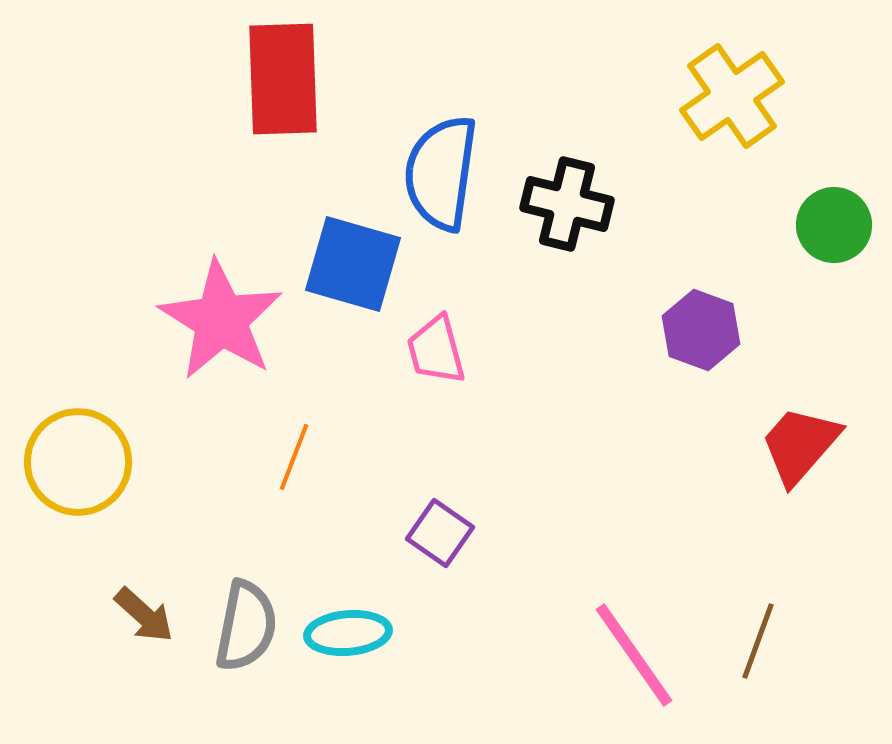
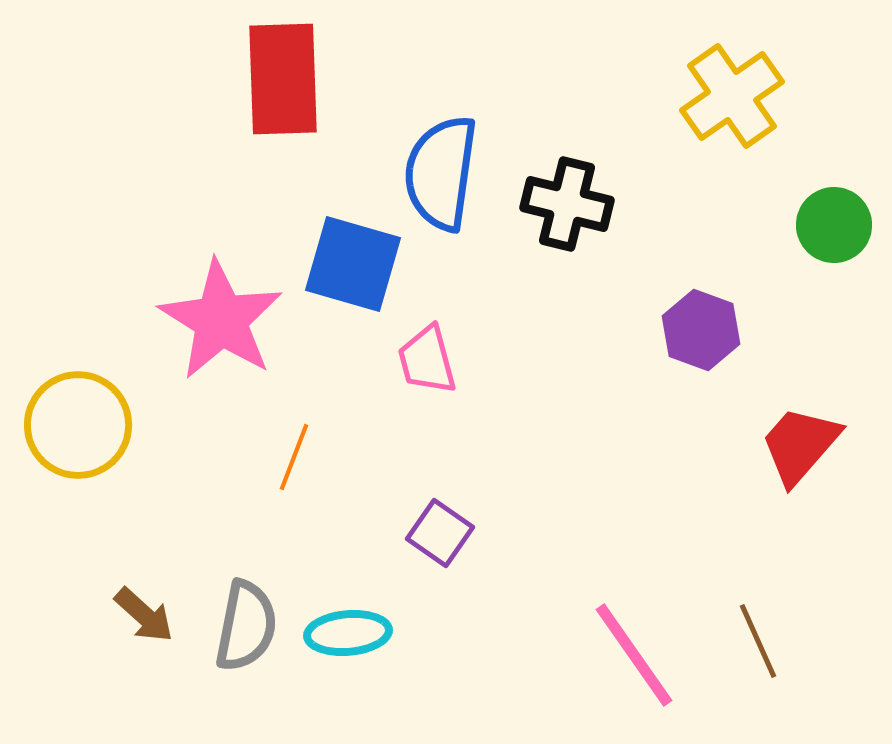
pink trapezoid: moved 9 px left, 10 px down
yellow circle: moved 37 px up
brown line: rotated 44 degrees counterclockwise
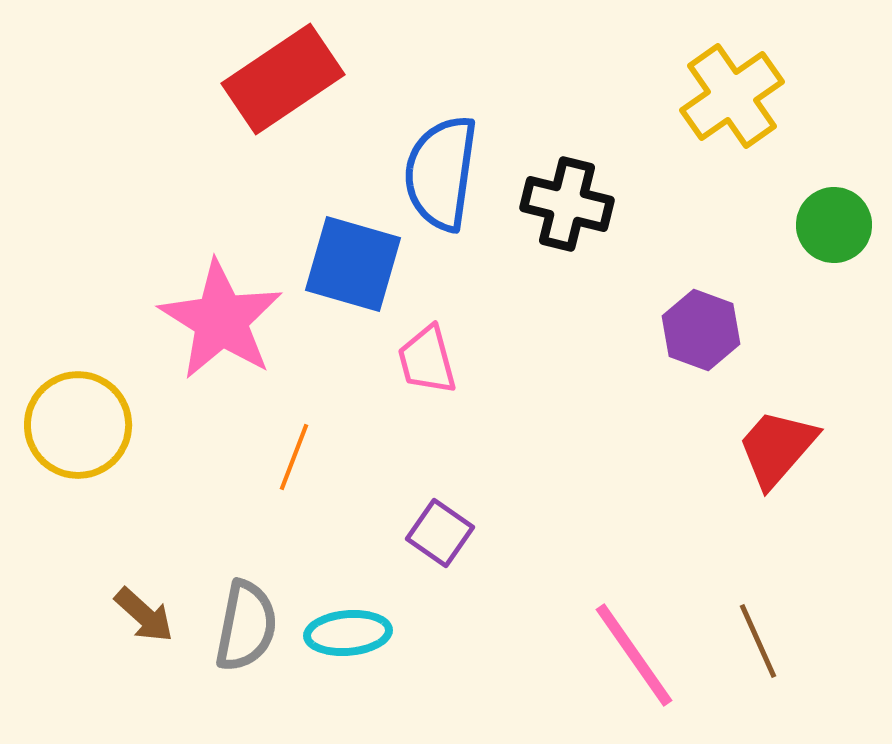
red rectangle: rotated 58 degrees clockwise
red trapezoid: moved 23 px left, 3 px down
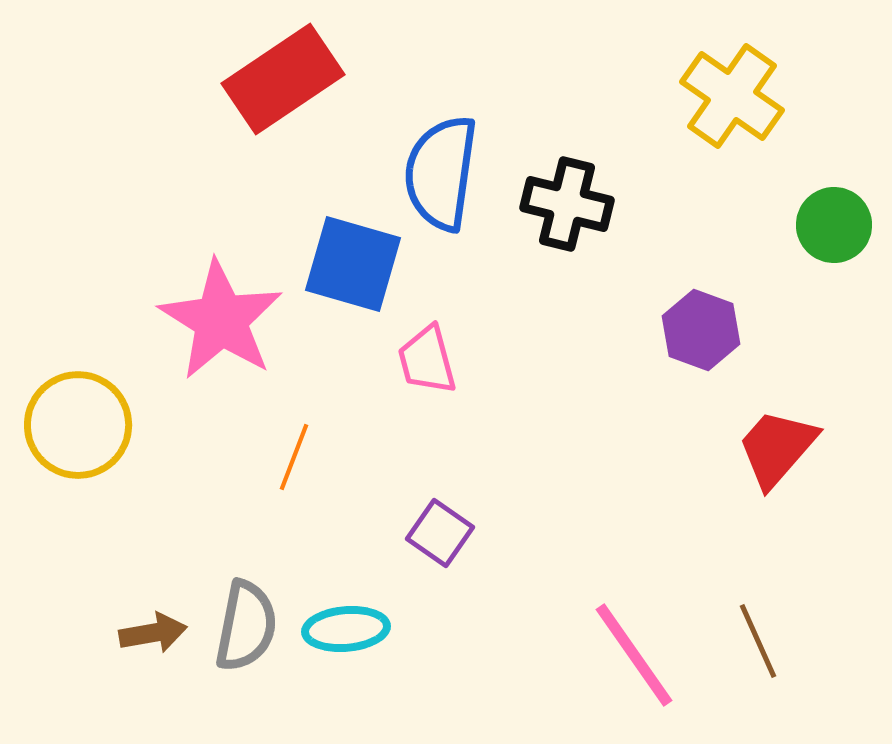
yellow cross: rotated 20 degrees counterclockwise
brown arrow: moved 9 px right, 18 px down; rotated 52 degrees counterclockwise
cyan ellipse: moved 2 px left, 4 px up
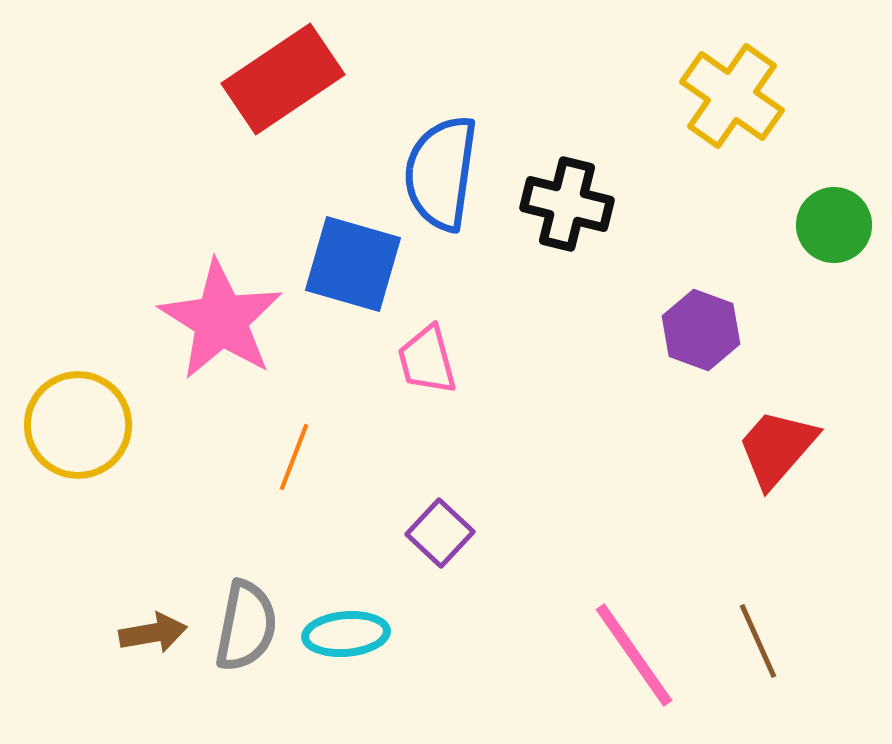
purple square: rotated 8 degrees clockwise
cyan ellipse: moved 5 px down
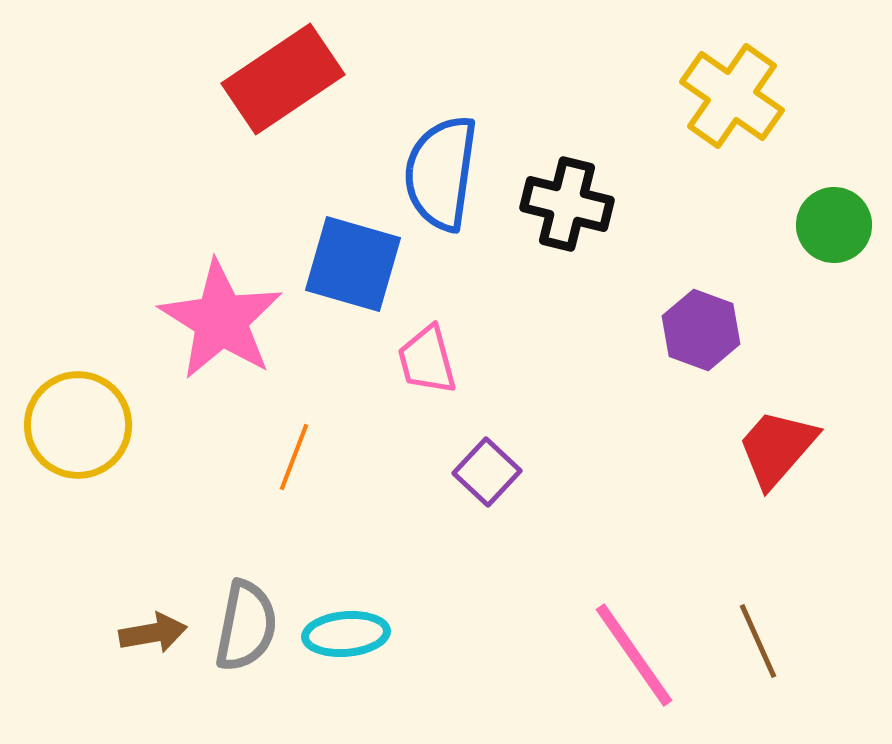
purple square: moved 47 px right, 61 px up
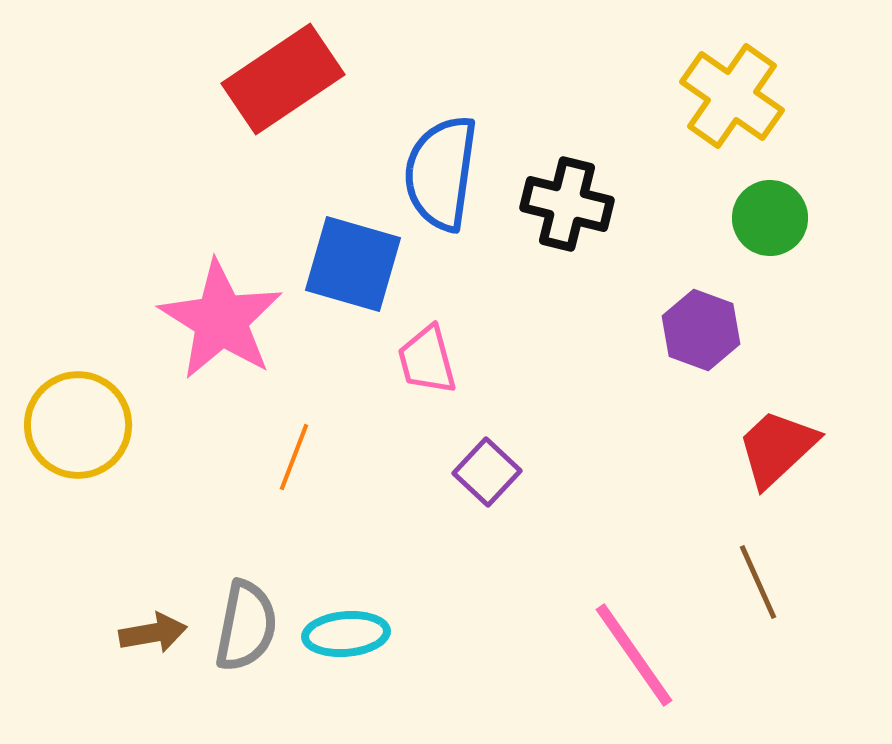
green circle: moved 64 px left, 7 px up
red trapezoid: rotated 6 degrees clockwise
brown line: moved 59 px up
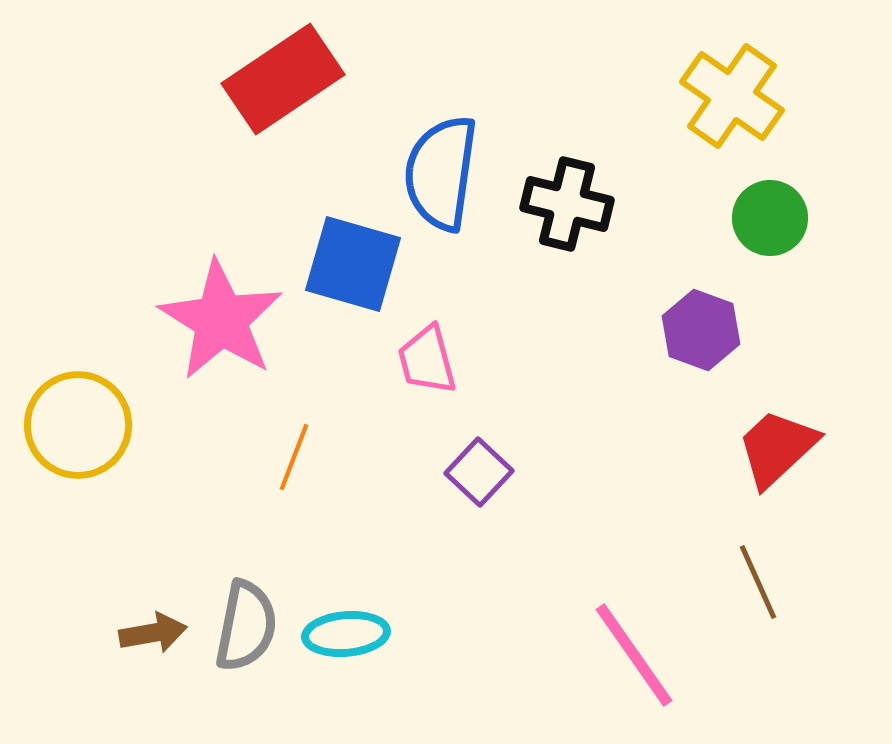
purple square: moved 8 px left
